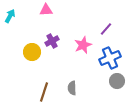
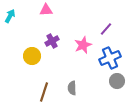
yellow circle: moved 4 px down
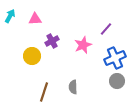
pink triangle: moved 11 px left, 9 px down
blue cross: moved 5 px right
gray semicircle: moved 1 px right, 1 px up
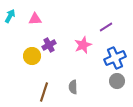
purple line: moved 2 px up; rotated 16 degrees clockwise
purple cross: moved 3 px left, 4 px down
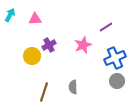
cyan arrow: moved 1 px up
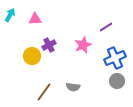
gray semicircle: rotated 80 degrees counterclockwise
brown line: rotated 18 degrees clockwise
